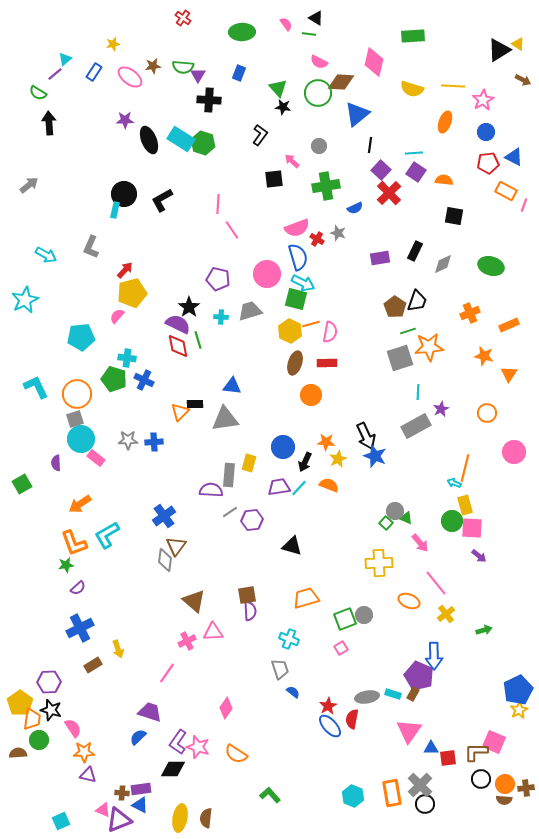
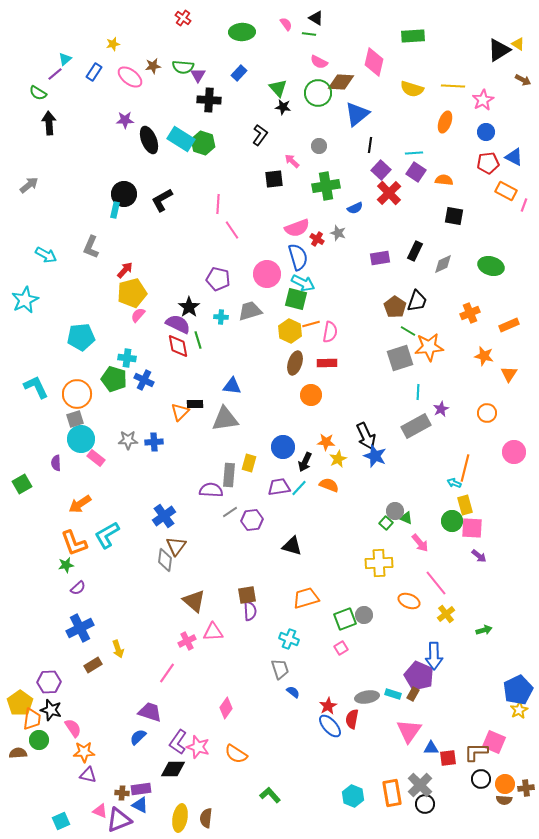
blue rectangle at (239, 73): rotated 21 degrees clockwise
pink semicircle at (117, 316): moved 21 px right, 1 px up
green line at (408, 331): rotated 49 degrees clockwise
pink triangle at (103, 810): moved 3 px left, 1 px down
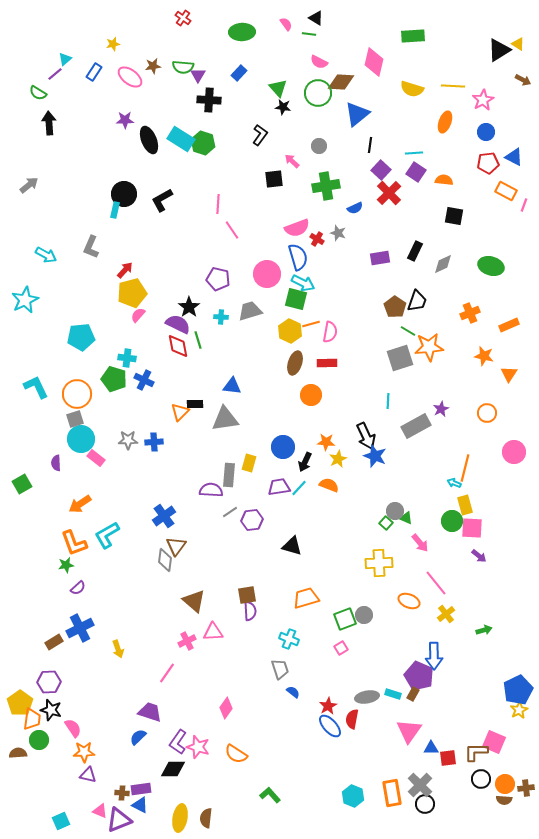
cyan line at (418, 392): moved 30 px left, 9 px down
brown rectangle at (93, 665): moved 39 px left, 23 px up
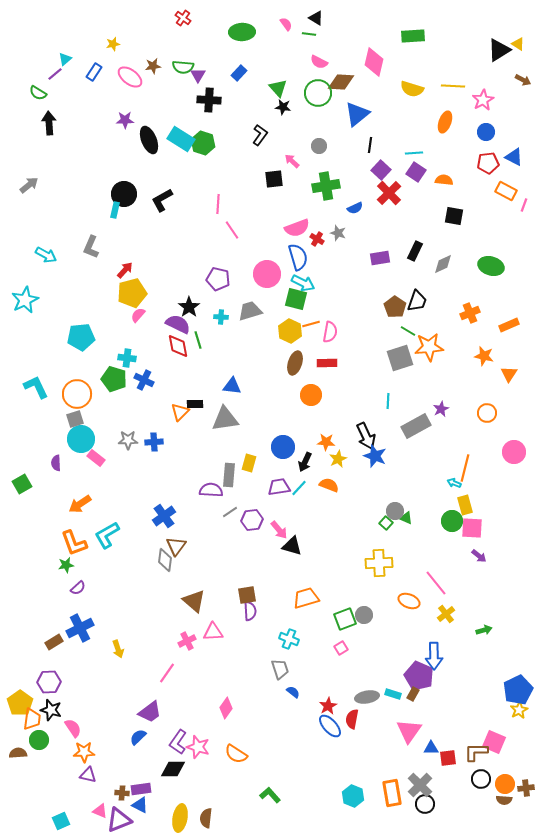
pink arrow at (420, 543): moved 141 px left, 13 px up
purple trapezoid at (150, 712): rotated 125 degrees clockwise
